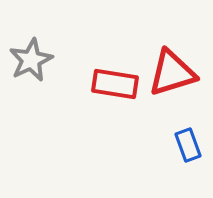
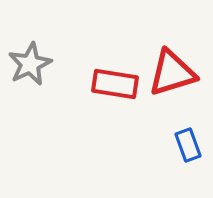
gray star: moved 1 px left, 4 px down
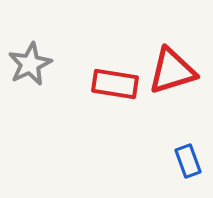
red triangle: moved 2 px up
blue rectangle: moved 16 px down
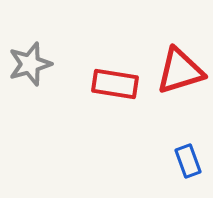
gray star: rotated 9 degrees clockwise
red triangle: moved 8 px right
